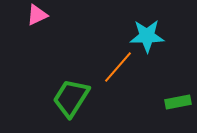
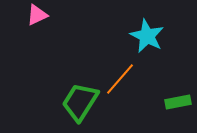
cyan star: rotated 28 degrees clockwise
orange line: moved 2 px right, 12 px down
green trapezoid: moved 9 px right, 4 px down
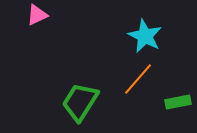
cyan star: moved 2 px left
orange line: moved 18 px right
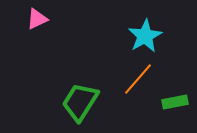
pink triangle: moved 4 px down
cyan star: rotated 16 degrees clockwise
green rectangle: moved 3 px left
